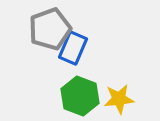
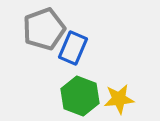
gray pentagon: moved 6 px left
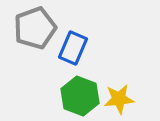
gray pentagon: moved 9 px left, 1 px up
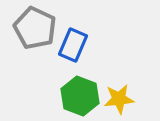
gray pentagon: rotated 27 degrees counterclockwise
blue rectangle: moved 3 px up
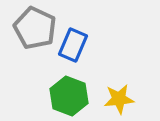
green hexagon: moved 11 px left
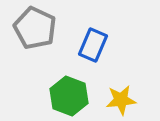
blue rectangle: moved 20 px right
yellow star: moved 2 px right, 1 px down
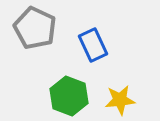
blue rectangle: rotated 48 degrees counterclockwise
yellow star: moved 1 px left
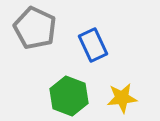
yellow star: moved 2 px right, 2 px up
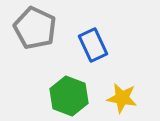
yellow star: rotated 16 degrees clockwise
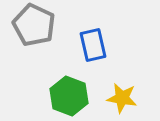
gray pentagon: moved 1 px left, 3 px up
blue rectangle: rotated 12 degrees clockwise
